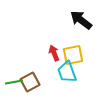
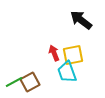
green line: rotated 18 degrees counterclockwise
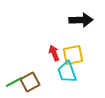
black arrow: rotated 140 degrees clockwise
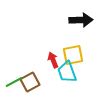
red arrow: moved 1 px left, 7 px down
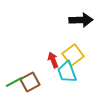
yellow square: rotated 25 degrees counterclockwise
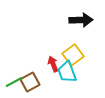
red arrow: moved 4 px down
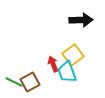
green line: rotated 54 degrees clockwise
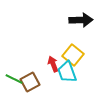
yellow square: rotated 15 degrees counterclockwise
green line: moved 3 px up
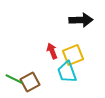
yellow square: rotated 30 degrees clockwise
red arrow: moved 1 px left, 13 px up
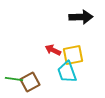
black arrow: moved 3 px up
red arrow: moved 1 px right, 1 px up; rotated 42 degrees counterclockwise
yellow square: rotated 10 degrees clockwise
green line: rotated 18 degrees counterclockwise
